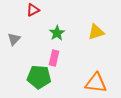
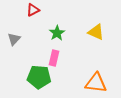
yellow triangle: rotated 42 degrees clockwise
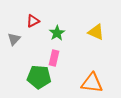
red triangle: moved 11 px down
orange triangle: moved 4 px left
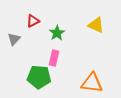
yellow triangle: moved 7 px up
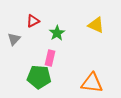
pink rectangle: moved 4 px left
